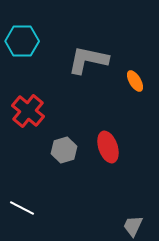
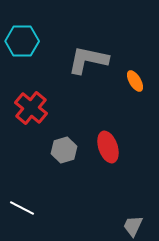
red cross: moved 3 px right, 3 px up
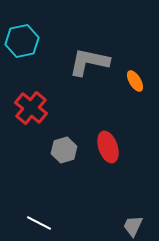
cyan hexagon: rotated 12 degrees counterclockwise
gray L-shape: moved 1 px right, 2 px down
white line: moved 17 px right, 15 px down
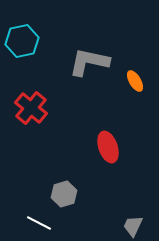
gray hexagon: moved 44 px down
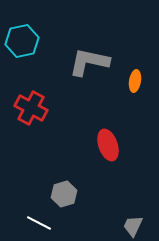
orange ellipse: rotated 40 degrees clockwise
red cross: rotated 12 degrees counterclockwise
red ellipse: moved 2 px up
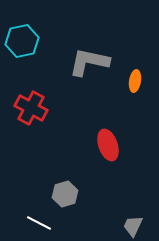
gray hexagon: moved 1 px right
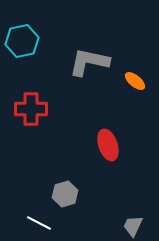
orange ellipse: rotated 60 degrees counterclockwise
red cross: moved 1 px down; rotated 28 degrees counterclockwise
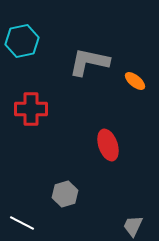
white line: moved 17 px left
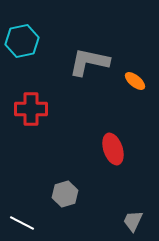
red ellipse: moved 5 px right, 4 px down
gray trapezoid: moved 5 px up
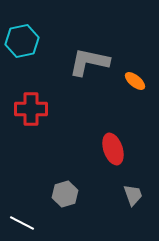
gray trapezoid: moved 26 px up; rotated 135 degrees clockwise
